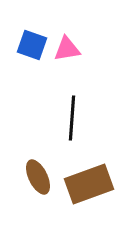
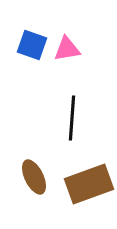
brown ellipse: moved 4 px left
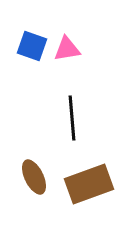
blue square: moved 1 px down
black line: rotated 9 degrees counterclockwise
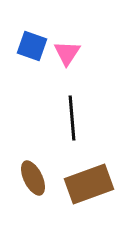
pink triangle: moved 4 px down; rotated 48 degrees counterclockwise
brown ellipse: moved 1 px left, 1 px down
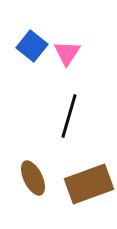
blue square: rotated 20 degrees clockwise
black line: moved 3 px left, 2 px up; rotated 21 degrees clockwise
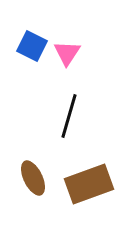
blue square: rotated 12 degrees counterclockwise
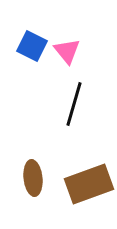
pink triangle: moved 2 px up; rotated 12 degrees counterclockwise
black line: moved 5 px right, 12 px up
brown ellipse: rotated 20 degrees clockwise
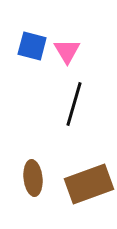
blue square: rotated 12 degrees counterclockwise
pink triangle: rotated 8 degrees clockwise
